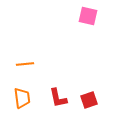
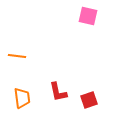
orange line: moved 8 px left, 8 px up; rotated 12 degrees clockwise
red L-shape: moved 6 px up
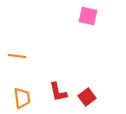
red square: moved 2 px left, 3 px up; rotated 18 degrees counterclockwise
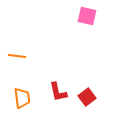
pink square: moved 1 px left
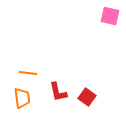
pink square: moved 23 px right
orange line: moved 11 px right, 17 px down
red square: rotated 18 degrees counterclockwise
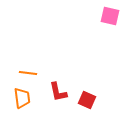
red square: moved 3 px down; rotated 12 degrees counterclockwise
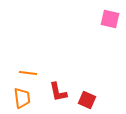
pink square: moved 3 px down
